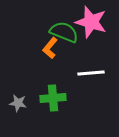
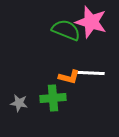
green semicircle: moved 2 px right, 2 px up
orange L-shape: moved 19 px right, 29 px down; rotated 115 degrees counterclockwise
white line: rotated 8 degrees clockwise
gray star: moved 1 px right
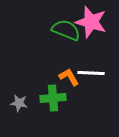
orange L-shape: rotated 135 degrees counterclockwise
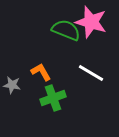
white line: rotated 28 degrees clockwise
orange L-shape: moved 28 px left, 5 px up
green cross: rotated 15 degrees counterclockwise
gray star: moved 7 px left, 18 px up
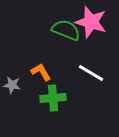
green cross: rotated 15 degrees clockwise
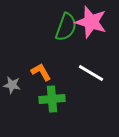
green semicircle: moved 3 px up; rotated 88 degrees clockwise
green cross: moved 1 px left, 1 px down
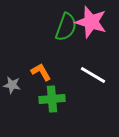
white line: moved 2 px right, 2 px down
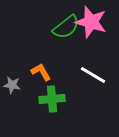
green semicircle: rotated 32 degrees clockwise
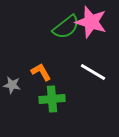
white line: moved 3 px up
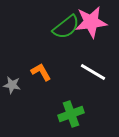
pink star: rotated 24 degrees counterclockwise
green cross: moved 19 px right, 15 px down; rotated 15 degrees counterclockwise
